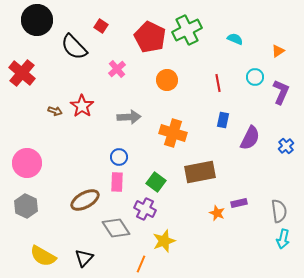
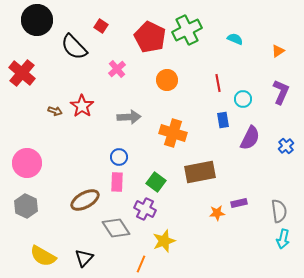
cyan circle: moved 12 px left, 22 px down
blue rectangle: rotated 21 degrees counterclockwise
orange star: rotated 28 degrees counterclockwise
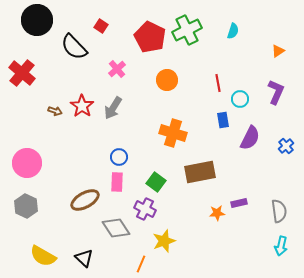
cyan semicircle: moved 2 px left, 8 px up; rotated 84 degrees clockwise
purple L-shape: moved 5 px left
cyan circle: moved 3 px left
gray arrow: moved 16 px left, 9 px up; rotated 125 degrees clockwise
cyan arrow: moved 2 px left, 7 px down
black triangle: rotated 30 degrees counterclockwise
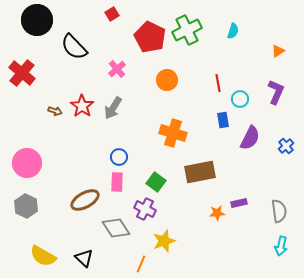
red square: moved 11 px right, 12 px up; rotated 24 degrees clockwise
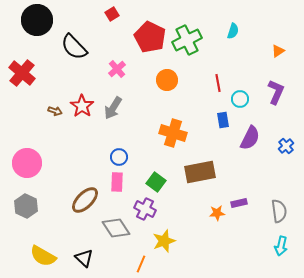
green cross: moved 10 px down
brown ellipse: rotated 16 degrees counterclockwise
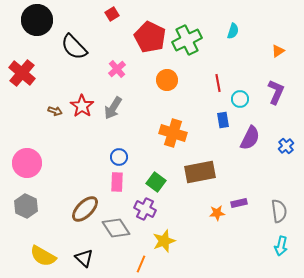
brown ellipse: moved 9 px down
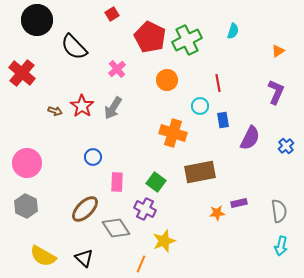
cyan circle: moved 40 px left, 7 px down
blue circle: moved 26 px left
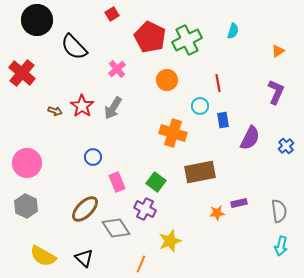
pink rectangle: rotated 24 degrees counterclockwise
yellow star: moved 6 px right
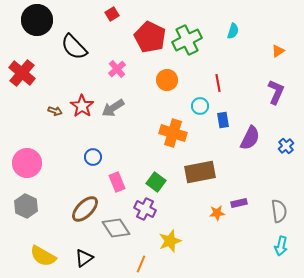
gray arrow: rotated 25 degrees clockwise
black triangle: rotated 42 degrees clockwise
